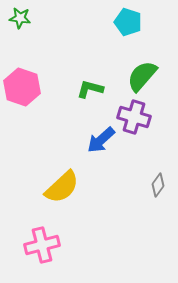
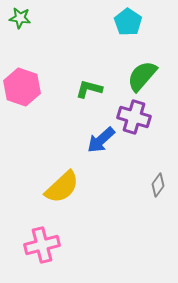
cyan pentagon: rotated 16 degrees clockwise
green L-shape: moved 1 px left
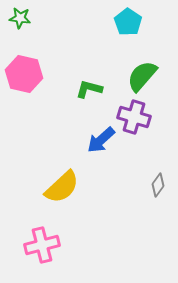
pink hexagon: moved 2 px right, 13 px up; rotated 6 degrees counterclockwise
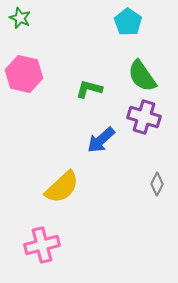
green star: rotated 15 degrees clockwise
green semicircle: rotated 76 degrees counterclockwise
purple cross: moved 10 px right
gray diamond: moved 1 px left, 1 px up; rotated 10 degrees counterclockwise
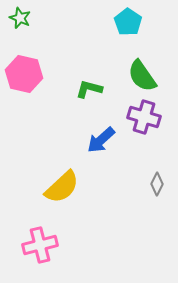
pink cross: moved 2 px left
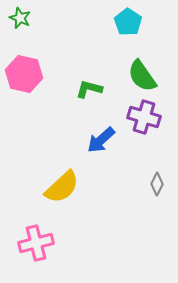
pink cross: moved 4 px left, 2 px up
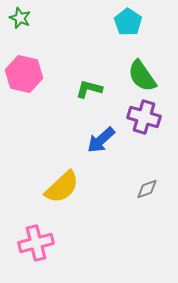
gray diamond: moved 10 px left, 5 px down; rotated 45 degrees clockwise
